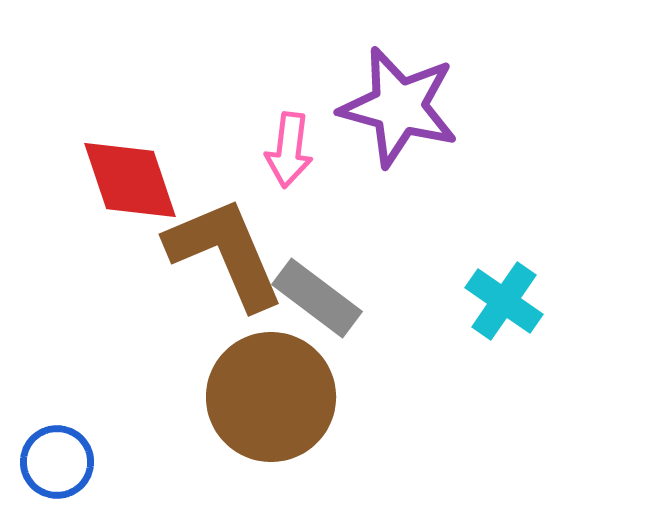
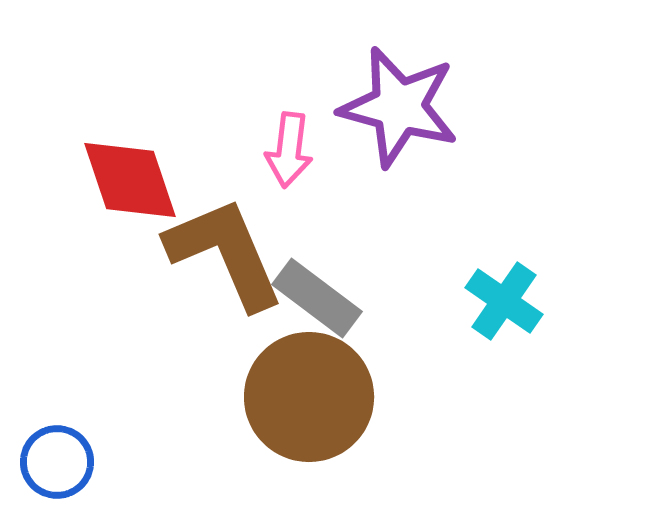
brown circle: moved 38 px right
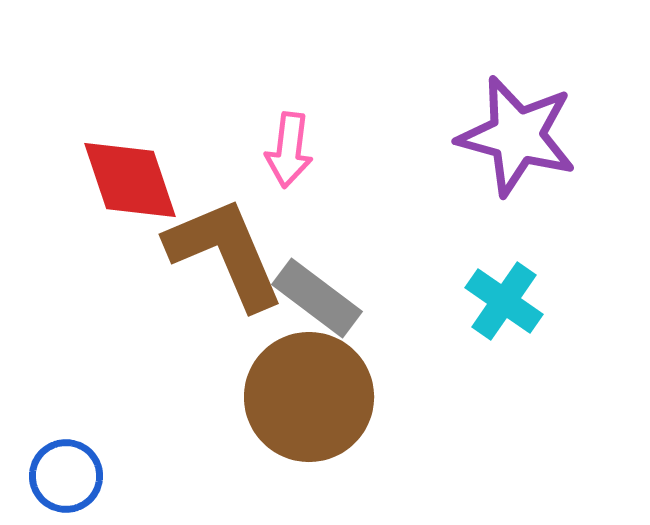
purple star: moved 118 px right, 29 px down
blue circle: moved 9 px right, 14 px down
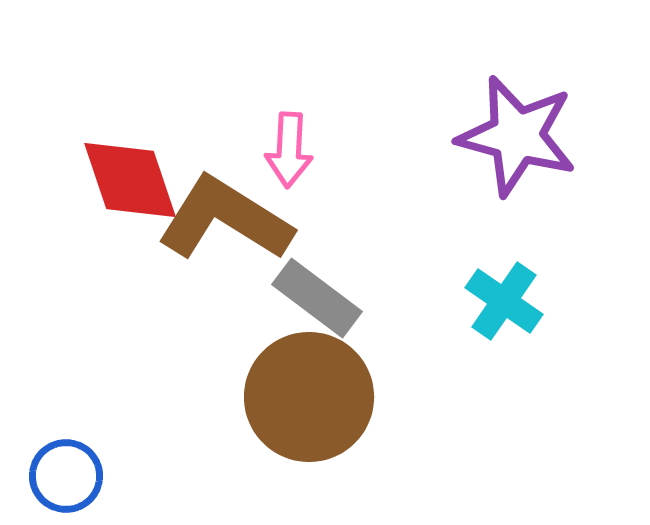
pink arrow: rotated 4 degrees counterclockwise
brown L-shape: moved 34 px up; rotated 35 degrees counterclockwise
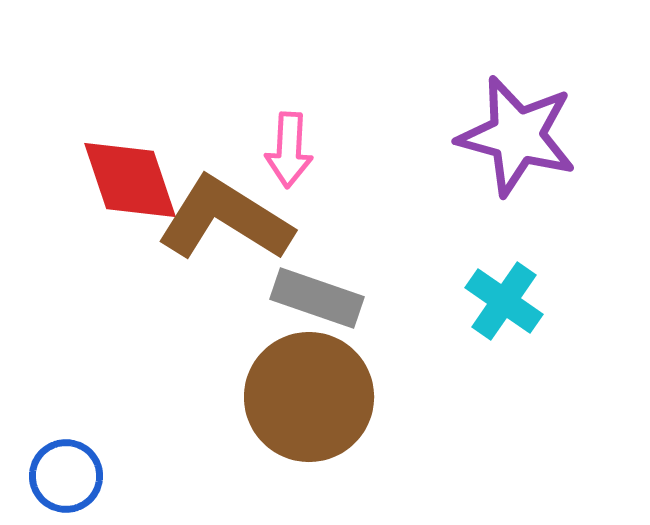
gray rectangle: rotated 18 degrees counterclockwise
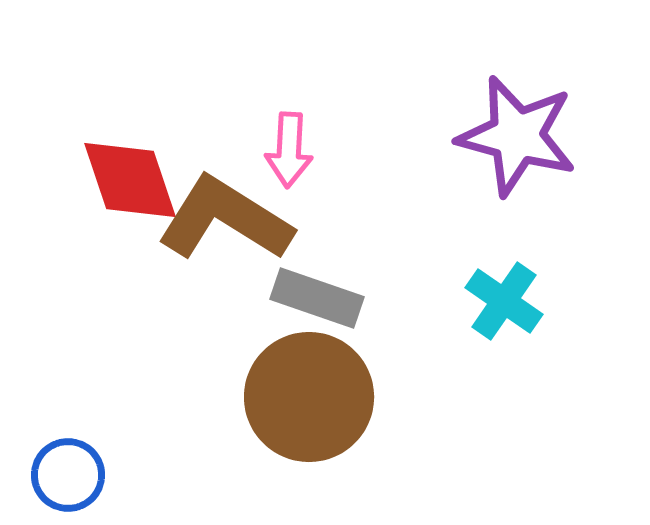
blue circle: moved 2 px right, 1 px up
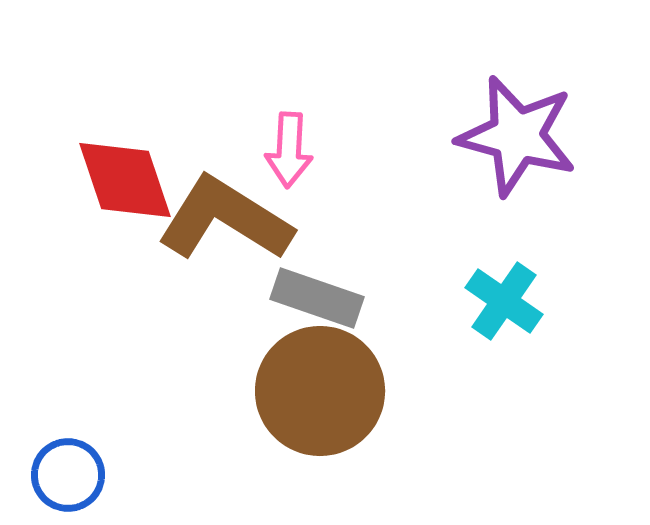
red diamond: moved 5 px left
brown circle: moved 11 px right, 6 px up
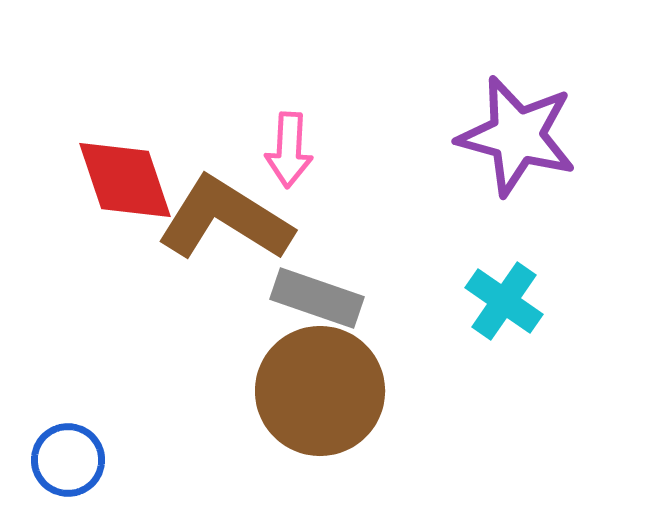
blue circle: moved 15 px up
